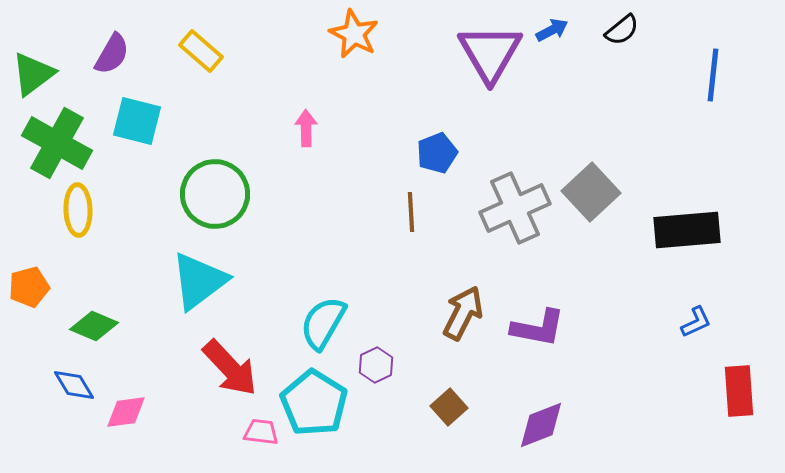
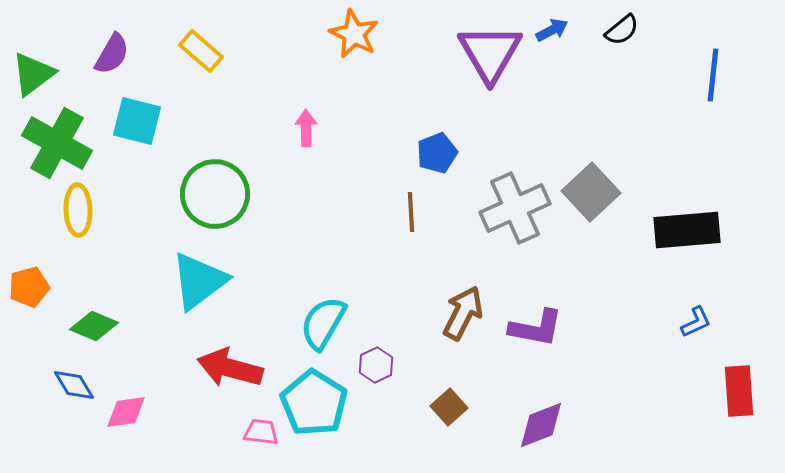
purple L-shape: moved 2 px left
red arrow: rotated 148 degrees clockwise
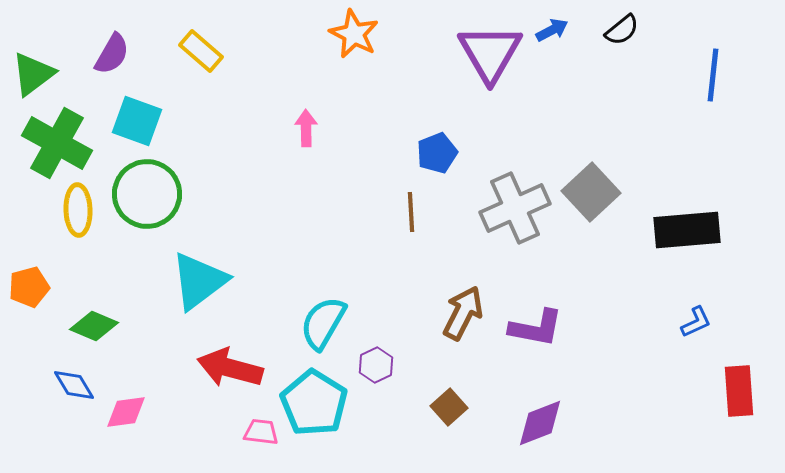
cyan square: rotated 6 degrees clockwise
green circle: moved 68 px left
purple diamond: moved 1 px left, 2 px up
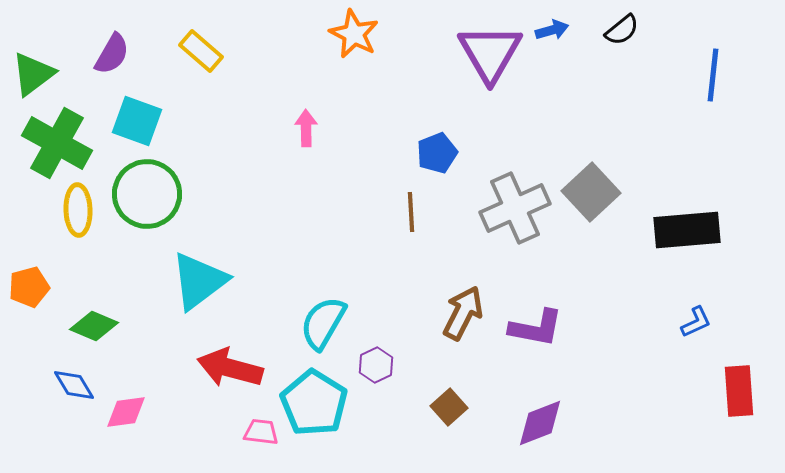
blue arrow: rotated 12 degrees clockwise
